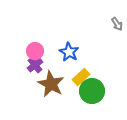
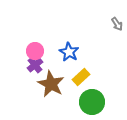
green circle: moved 11 px down
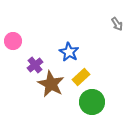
pink circle: moved 22 px left, 10 px up
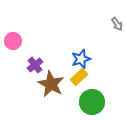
blue star: moved 12 px right, 7 px down; rotated 24 degrees clockwise
yellow rectangle: moved 2 px left
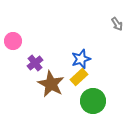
purple cross: moved 2 px up
green circle: moved 1 px right, 1 px up
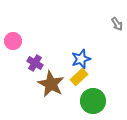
purple cross: rotated 21 degrees counterclockwise
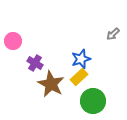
gray arrow: moved 4 px left, 10 px down; rotated 80 degrees clockwise
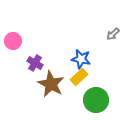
blue star: rotated 30 degrees clockwise
green circle: moved 3 px right, 1 px up
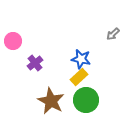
purple cross: rotated 21 degrees clockwise
brown star: moved 17 px down
green circle: moved 10 px left
